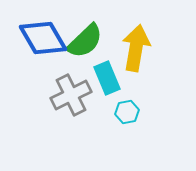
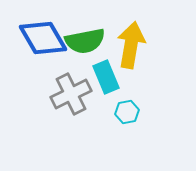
green semicircle: rotated 33 degrees clockwise
yellow arrow: moved 5 px left, 3 px up
cyan rectangle: moved 1 px left, 1 px up
gray cross: moved 1 px up
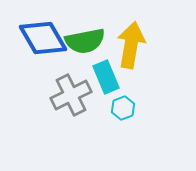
gray cross: moved 1 px down
cyan hexagon: moved 4 px left, 4 px up; rotated 10 degrees counterclockwise
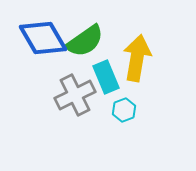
green semicircle: rotated 24 degrees counterclockwise
yellow arrow: moved 6 px right, 13 px down
gray cross: moved 4 px right
cyan hexagon: moved 1 px right, 2 px down
